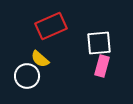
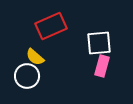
yellow semicircle: moved 5 px left, 2 px up
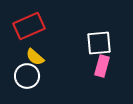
red rectangle: moved 22 px left
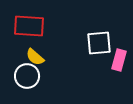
red rectangle: rotated 28 degrees clockwise
pink rectangle: moved 17 px right, 6 px up
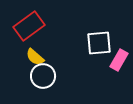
red rectangle: rotated 40 degrees counterclockwise
pink rectangle: rotated 15 degrees clockwise
white circle: moved 16 px right
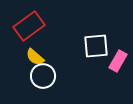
white square: moved 3 px left, 3 px down
pink rectangle: moved 1 px left, 1 px down
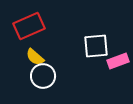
red rectangle: rotated 12 degrees clockwise
pink rectangle: rotated 40 degrees clockwise
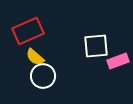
red rectangle: moved 1 px left, 5 px down
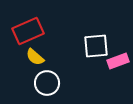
white circle: moved 4 px right, 7 px down
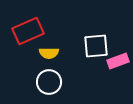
yellow semicircle: moved 14 px right, 4 px up; rotated 42 degrees counterclockwise
white circle: moved 2 px right, 1 px up
